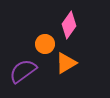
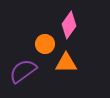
orange triangle: rotated 30 degrees clockwise
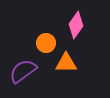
pink diamond: moved 7 px right
orange circle: moved 1 px right, 1 px up
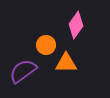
orange circle: moved 2 px down
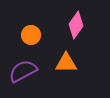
orange circle: moved 15 px left, 10 px up
purple semicircle: rotated 8 degrees clockwise
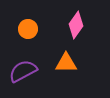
orange circle: moved 3 px left, 6 px up
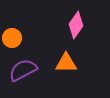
orange circle: moved 16 px left, 9 px down
purple semicircle: moved 1 px up
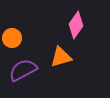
orange triangle: moved 5 px left, 6 px up; rotated 15 degrees counterclockwise
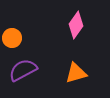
orange triangle: moved 15 px right, 16 px down
